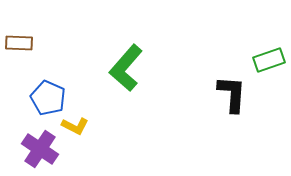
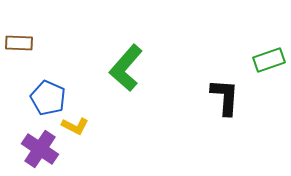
black L-shape: moved 7 px left, 3 px down
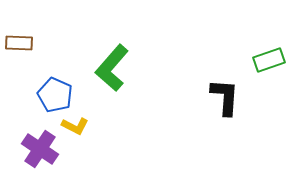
green L-shape: moved 14 px left
blue pentagon: moved 7 px right, 3 px up
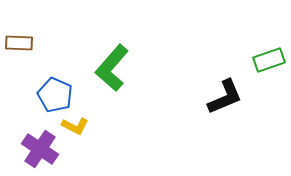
black L-shape: rotated 63 degrees clockwise
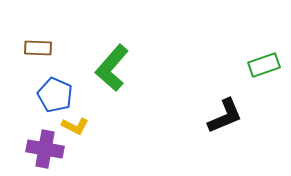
brown rectangle: moved 19 px right, 5 px down
green rectangle: moved 5 px left, 5 px down
black L-shape: moved 19 px down
purple cross: moved 5 px right; rotated 24 degrees counterclockwise
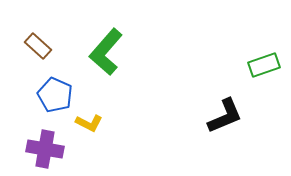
brown rectangle: moved 2 px up; rotated 40 degrees clockwise
green L-shape: moved 6 px left, 16 px up
yellow L-shape: moved 14 px right, 3 px up
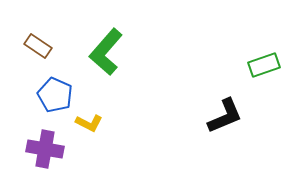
brown rectangle: rotated 8 degrees counterclockwise
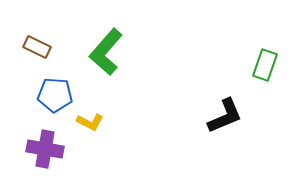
brown rectangle: moved 1 px left, 1 px down; rotated 8 degrees counterclockwise
green rectangle: moved 1 px right; rotated 52 degrees counterclockwise
blue pentagon: rotated 20 degrees counterclockwise
yellow L-shape: moved 1 px right, 1 px up
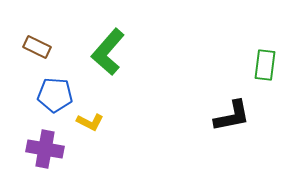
green L-shape: moved 2 px right
green rectangle: rotated 12 degrees counterclockwise
black L-shape: moved 7 px right; rotated 12 degrees clockwise
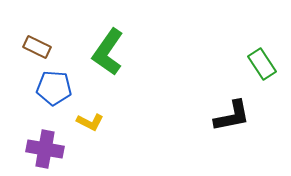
green L-shape: rotated 6 degrees counterclockwise
green rectangle: moved 3 px left, 1 px up; rotated 40 degrees counterclockwise
blue pentagon: moved 1 px left, 7 px up
